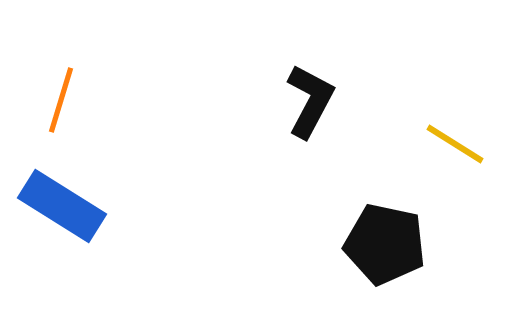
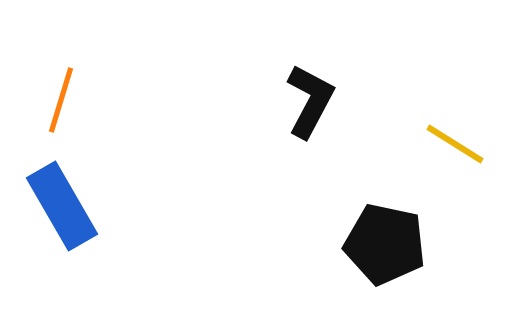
blue rectangle: rotated 28 degrees clockwise
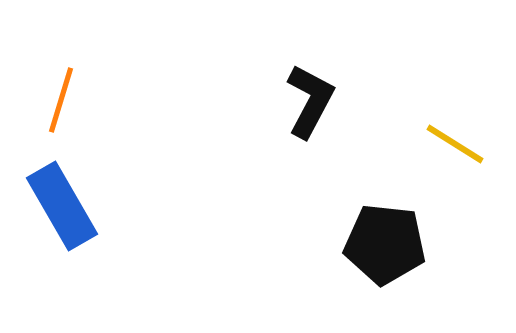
black pentagon: rotated 6 degrees counterclockwise
